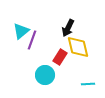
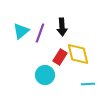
black arrow: moved 6 px left, 1 px up; rotated 30 degrees counterclockwise
purple line: moved 8 px right, 7 px up
yellow diamond: moved 7 px down
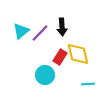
purple line: rotated 24 degrees clockwise
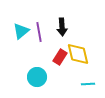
purple line: moved 1 px left, 1 px up; rotated 54 degrees counterclockwise
cyan circle: moved 8 px left, 2 px down
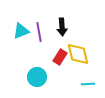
cyan triangle: rotated 18 degrees clockwise
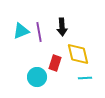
red rectangle: moved 5 px left, 6 px down; rotated 14 degrees counterclockwise
cyan line: moved 3 px left, 6 px up
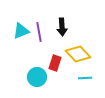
yellow diamond: rotated 30 degrees counterclockwise
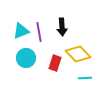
cyan circle: moved 11 px left, 19 px up
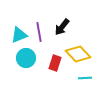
black arrow: rotated 42 degrees clockwise
cyan triangle: moved 2 px left, 4 px down
